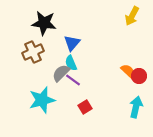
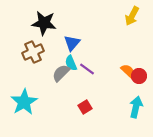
purple line: moved 14 px right, 11 px up
cyan star: moved 18 px left, 2 px down; rotated 16 degrees counterclockwise
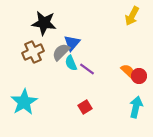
gray semicircle: moved 21 px up
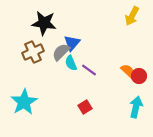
purple line: moved 2 px right, 1 px down
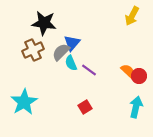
brown cross: moved 2 px up
